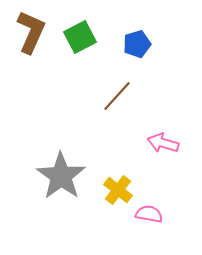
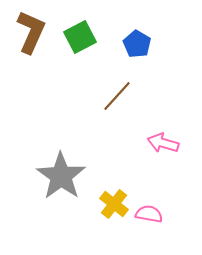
blue pentagon: rotated 24 degrees counterclockwise
yellow cross: moved 4 px left, 14 px down
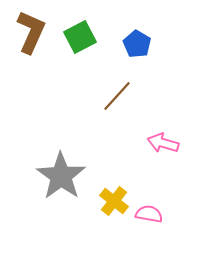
yellow cross: moved 3 px up
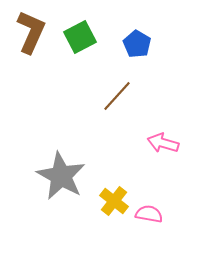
gray star: rotated 6 degrees counterclockwise
